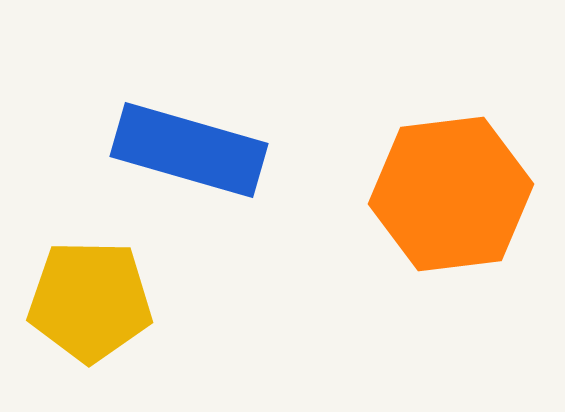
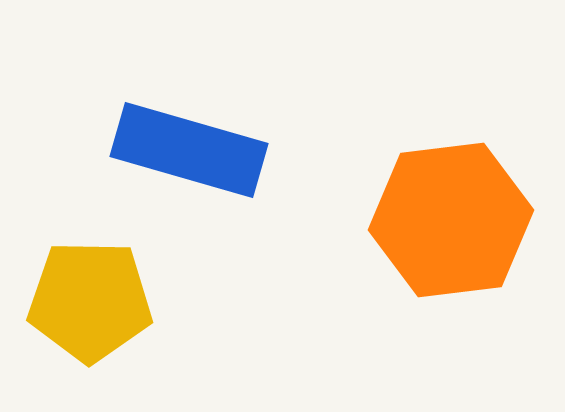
orange hexagon: moved 26 px down
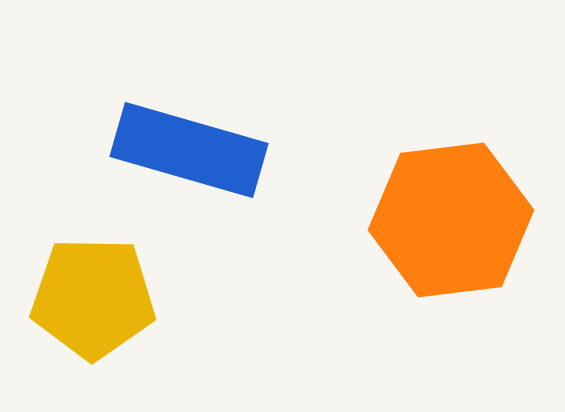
yellow pentagon: moved 3 px right, 3 px up
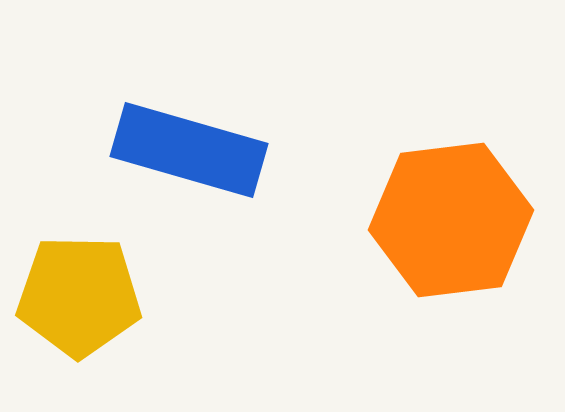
yellow pentagon: moved 14 px left, 2 px up
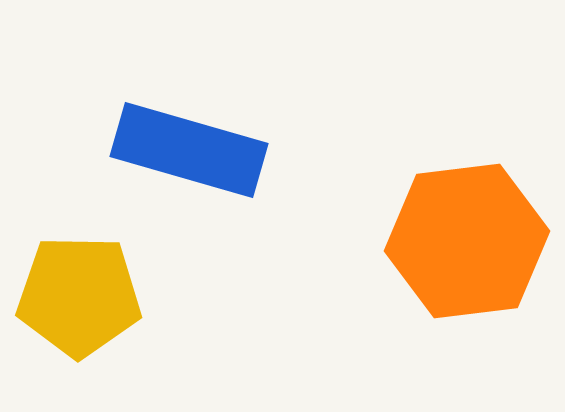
orange hexagon: moved 16 px right, 21 px down
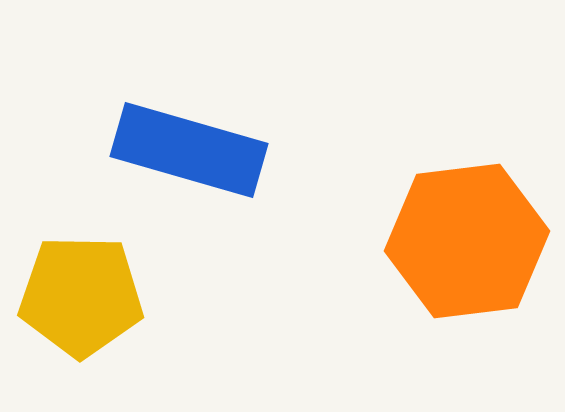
yellow pentagon: moved 2 px right
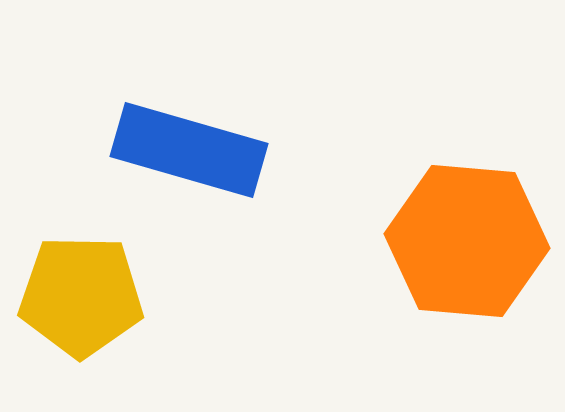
orange hexagon: rotated 12 degrees clockwise
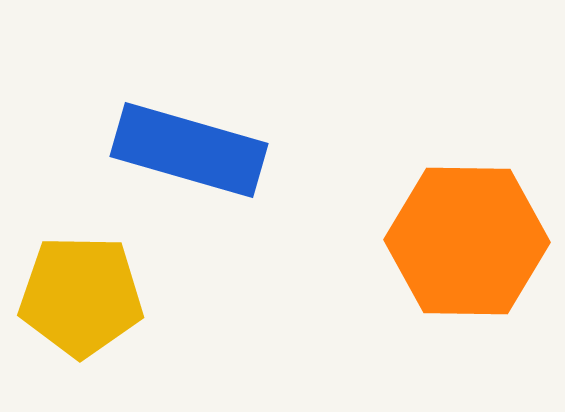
orange hexagon: rotated 4 degrees counterclockwise
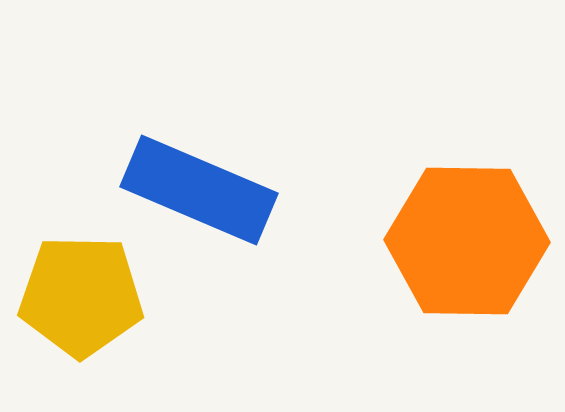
blue rectangle: moved 10 px right, 40 px down; rotated 7 degrees clockwise
